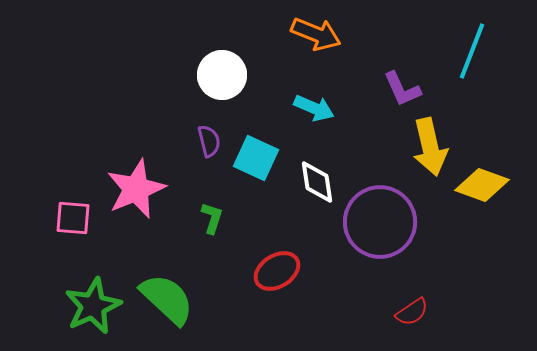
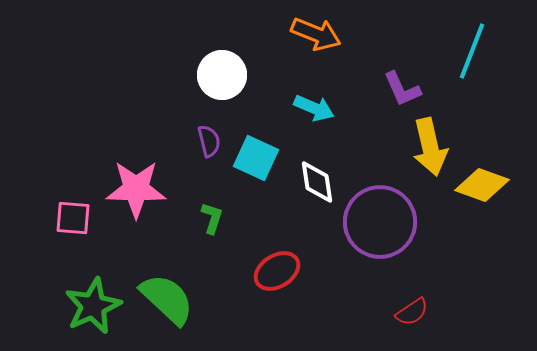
pink star: rotated 24 degrees clockwise
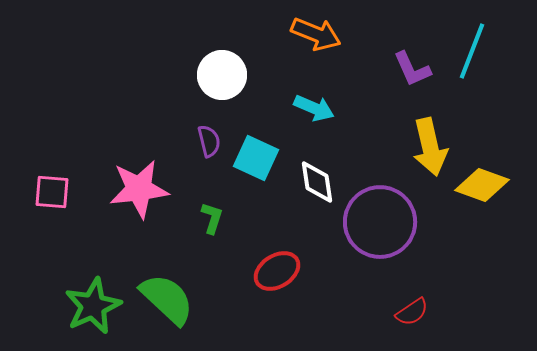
purple L-shape: moved 10 px right, 20 px up
pink star: moved 3 px right; rotated 8 degrees counterclockwise
pink square: moved 21 px left, 26 px up
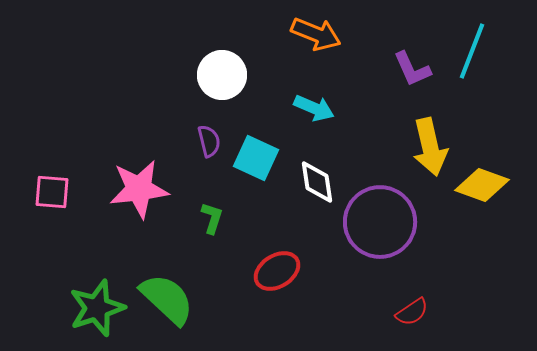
green star: moved 4 px right, 2 px down; rotated 6 degrees clockwise
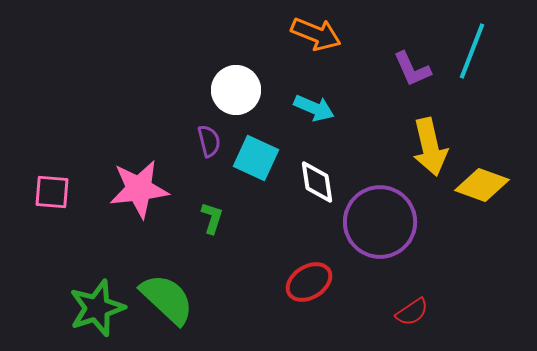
white circle: moved 14 px right, 15 px down
red ellipse: moved 32 px right, 11 px down
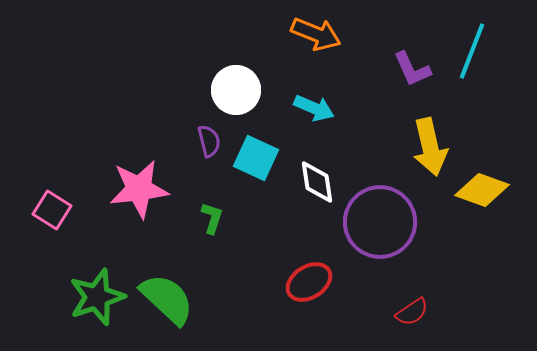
yellow diamond: moved 5 px down
pink square: moved 18 px down; rotated 27 degrees clockwise
green star: moved 11 px up
